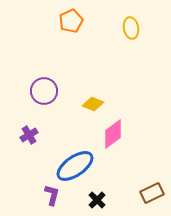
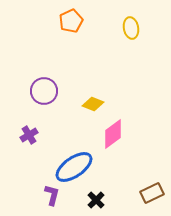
blue ellipse: moved 1 px left, 1 px down
black cross: moved 1 px left
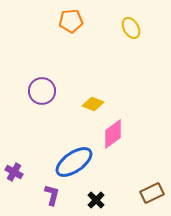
orange pentagon: rotated 20 degrees clockwise
yellow ellipse: rotated 20 degrees counterclockwise
purple circle: moved 2 px left
purple cross: moved 15 px left, 37 px down; rotated 30 degrees counterclockwise
blue ellipse: moved 5 px up
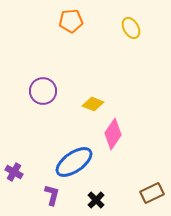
purple circle: moved 1 px right
pink diamond: rotated 20 degrees counterclockwise
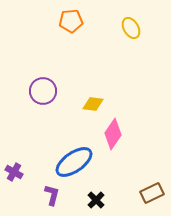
yellow diamond: rotated 15 degrees counterclockwise
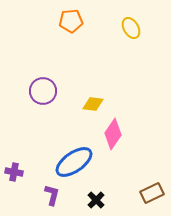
purple cross: rotated 18 degrees counterclockwise
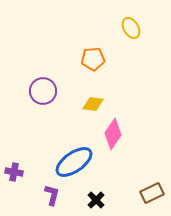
orange pentagon: moved 22 px right, 38 px down
